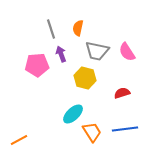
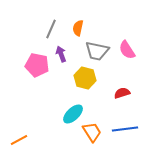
gray line: rotated 42 degrees clockwise
pink semicircle: moved 2 px up
pink pentagon: rotated 15 degrees clockwise
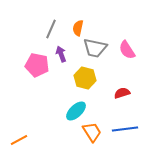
gray trapezoid: moved 2 px left, 3 px up
cyan ellipse: moved 3 px right, 3 px up
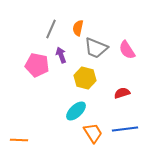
gray trapezoid: moved 1 px right; rotated 10 degrees clockwise
purple arrow: moved 1 px down
orange trapezoid: moved 1 px right, 1 px down
orange line: rotated 30 degrees clockwise
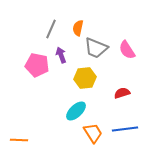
yellow hexagon: rotated 20 degrees counterclockwise
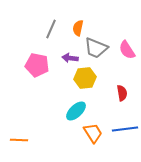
purple arrow: moved 9 px right, 3 px down; rotated 63 degrees counterclockwise
red semicircle: rotated 98 degrees clockwise
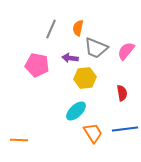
pink semicircle: moved 1 px left, 1 px down; rotated 72 degrees clockwise
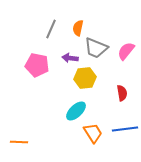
orange line: moved 2 px down
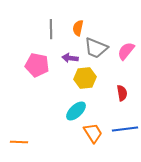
gray line: rotated 24 degrees counterclockwise
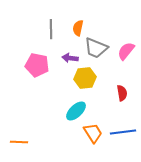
blue line: moved 2 px left, 3 px down
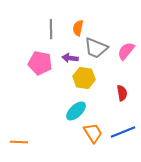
pink pentagon: moved 3 px right, 2 px up
yellow hexagon: moved 1 px left; rotated 15 degrees clockwise
blue line: rotated 15 degrees counterclockwise
